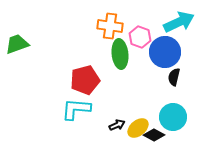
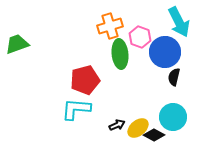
cyan arrow: rotated 88 degrees clockwise
orange cross: rotated 25 degrees counterclockwise
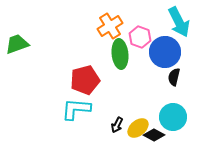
orange cross: rotated 15 degrees counterclockwise
black arrow: rotated 140 degrees clockwise
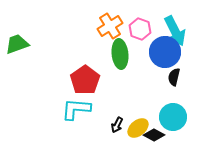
cyan arrow: moved 4 px left, 9 px down
pink hexagon: moved 8 px up
red pentagon: rotated 20 degrees counterclockwise
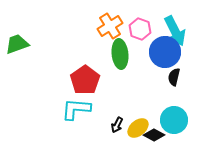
cyan circle: moved 1 px right, 3 px down
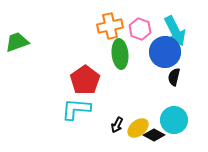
orange cross: rotated 20 degrees clockwise
green trapezoid: moved 2 px up
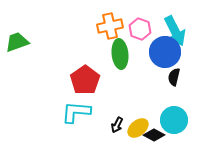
cyan L-shape: moved 3 px down
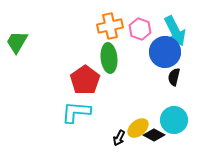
green trapezoid: rotated 40 degrees counterclockwise
green ellipse: moved 11 px left, 4 px down
black arrow: moved 2 px right, 13 px down
